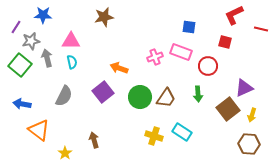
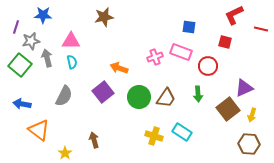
purple line: rotated 16 degrees counterclockwise
green circle: moved 1 px left
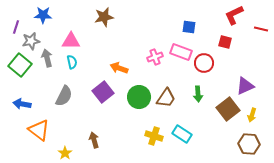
red circle: moved 4 px left, 3 px up
purple triangle: moved 1 px right, 2 px up
cyan rectangle: moved 2 px down
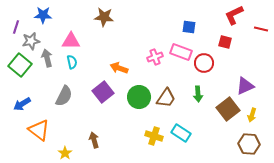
brown star: rotated 18 degrees clockwise
blue arrow: rotated 42 degrees counterclockwise
cyan rectangle: moved 1 px left, 1 px up
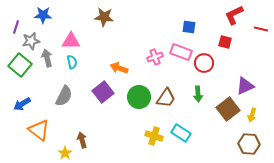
brown arrow: moved 12 px left
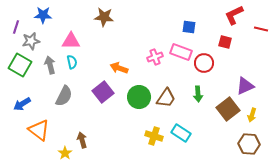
gray arrow: moved 3 px right, 7 px down
green square: rotated 10 degrees counterclockwise
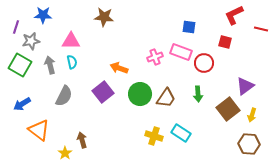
purple triangle: rotated 12 degrees counterclockwise
green circle: moved 1 px right, 3 px up
